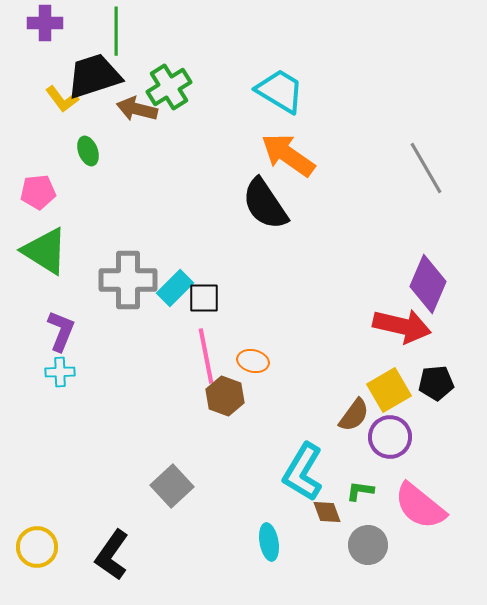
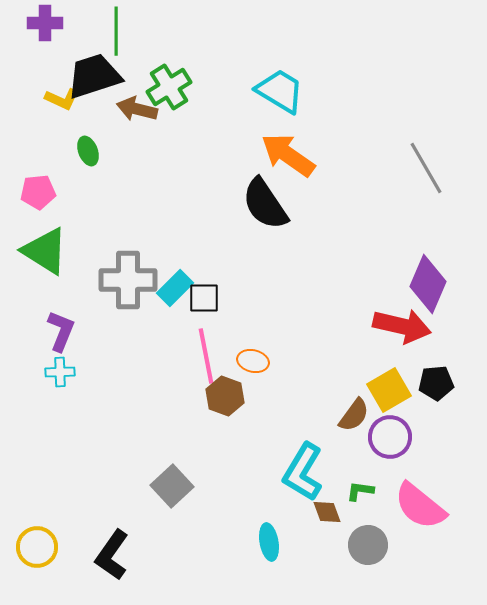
yellow L-shape: rotated 28 degrees counterclockwise
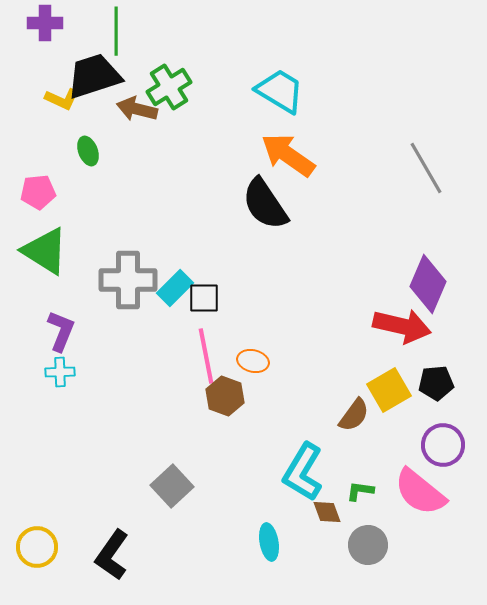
purple circle: moved 53 px right, 8 px down
pink semicircle: moved 14 px up
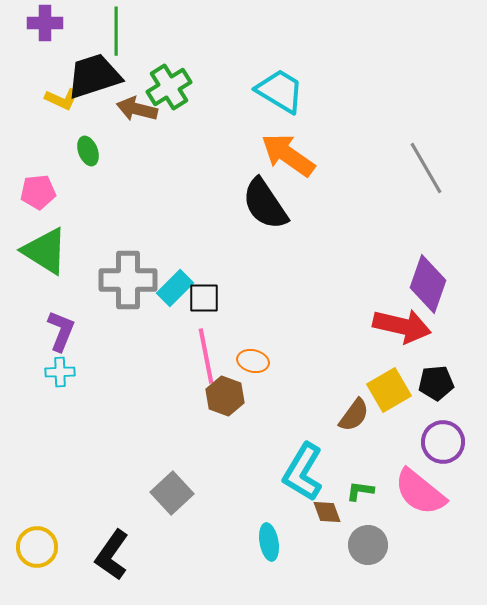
purple diamond: rotated 4 degrees counterclockwise
purple circle: moved 3 px up
gray square: moved 7 px down
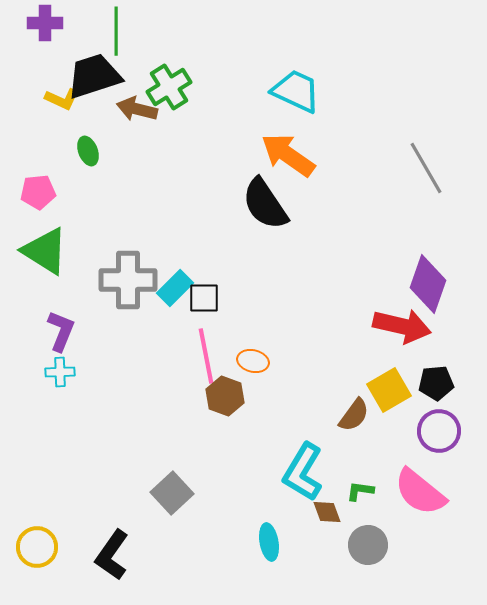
cyan trapezoid: moved 16 px right; rotated 6 degrees counterclockwise
purple circle: moved 4 px left, 11 px up
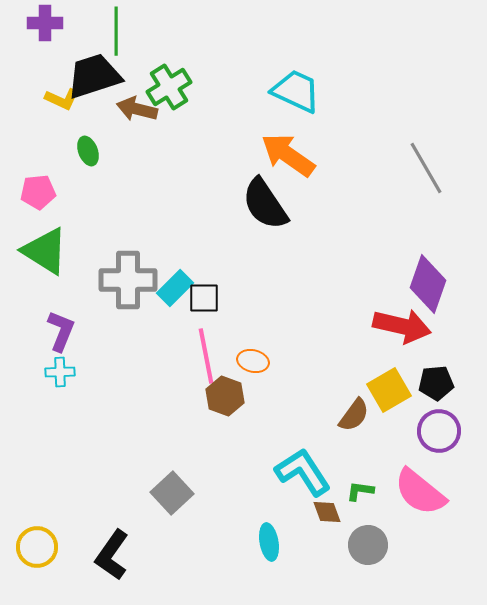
cyan L-shape: rotated 116 degrees clockwise
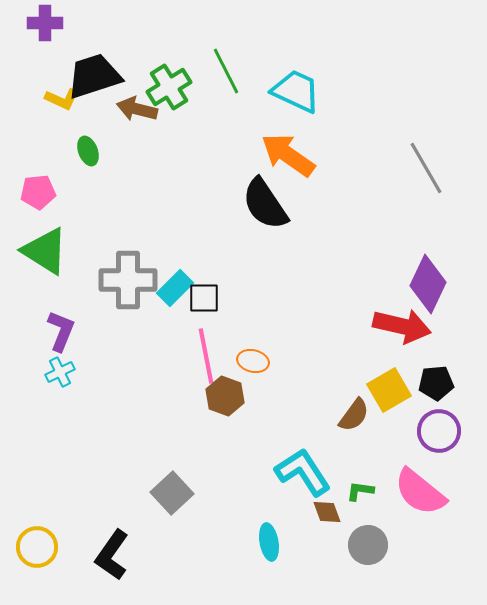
green line: moved 110 px right, 40 px down; rotated 27 degrees counterclockwise
purple diamond: rotated 6 degrees clockwise
cyan cross: rotated 24 degrees counterclockwise
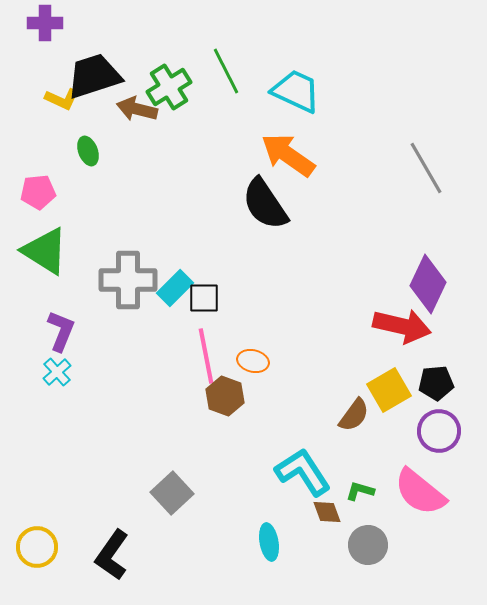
cyan cross: moved 3 px left; rotated 16 degrees counterclockwise
green L-shape: rotated 8 degrees clockwise
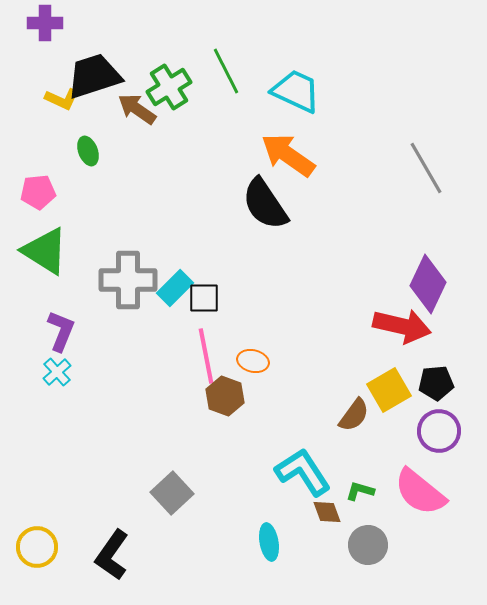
brown arrow: rotated 21 degrees clockwise
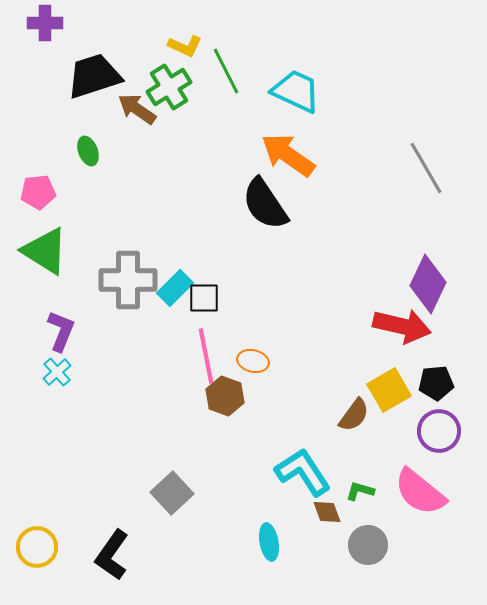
yellow L-shape: moved 123 px right, 53 px up
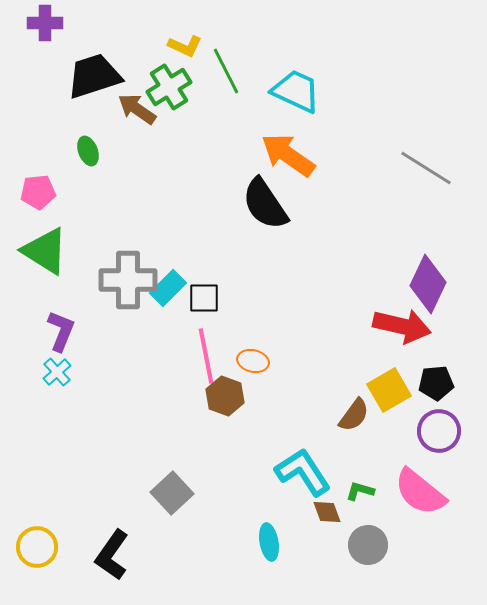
gray line: rotated 28 degrees counterclockwise
cyan rectangle: moved 7 px left
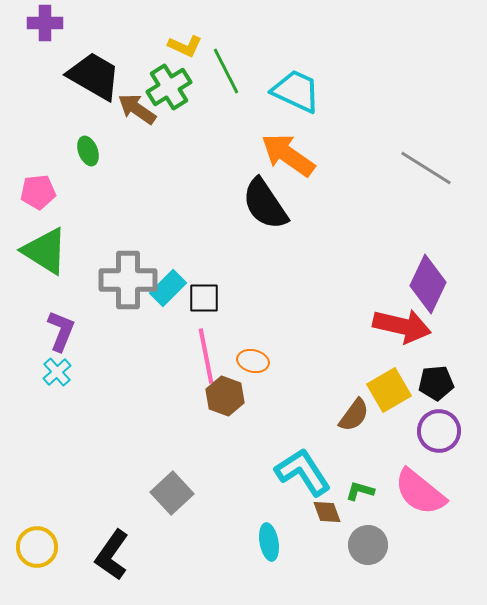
black trapezoid: rotated 48 degrees clockwise
